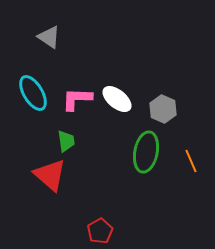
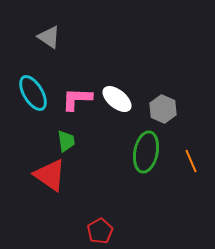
red triangle: rotated 6 degrees counterclockwise
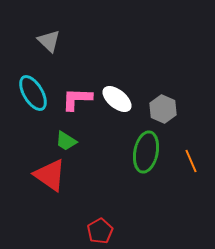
gray triangle: moved 4 px down; rotated 10 degrees clockwise
green trapezoid: rotated 130 degrees clockwise
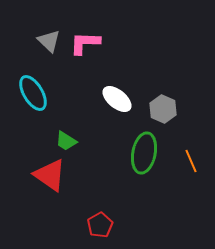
pink L-shape: moved 8 px right, 56 px up
green ellipse: moved 2 px left, 1 px down
red pentagon: moved 6 px up
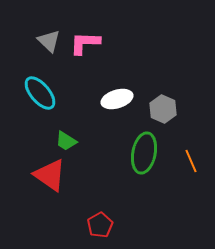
cyan ellipse: moved 7 px right; rotated 9 degrees counterclockwise
white ellipse: rotated 56 degrees counterclockwise
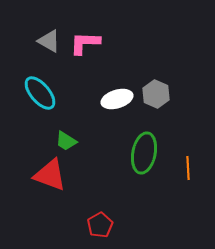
gray triangle: rotated 15 degrees counterclockwise
gray hexagon: moved 7 px left, 15 px up
orange line: moved 3 px left, 7 px down; rotated 20 degrees clockwise
red triangle: rotated 15 degrees counterclockwise
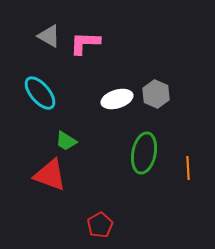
gray triangle: moved 5 px up
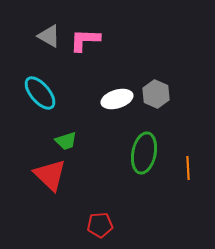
pink L-shape: moved 3 px up
green trapezoid: rotated 50 degrees counterclockwise
red triangle: rotated 24 degrees clockwise
red pentagon: rotated 25 degrees clockwise
